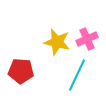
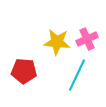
yellow star: rotated 8 degrees counterclockwise
red pentagon: moved 3 px right
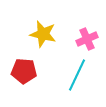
yellow star: moved 14 px left, 8 px up; rotated 8 degrees clockwise
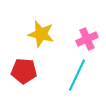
yellow star: moved 2 px left
